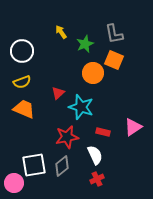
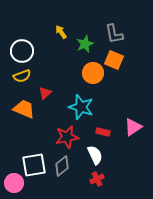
yellow semicircle: moved 6 px up
red triangle: moved 13 px left
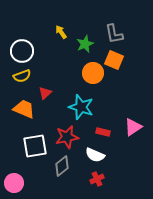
white semicircle: rotated 138 degrees clockwise
white square: moved 1 px right, 19 px up
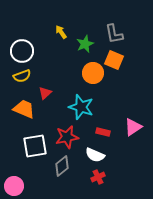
red cross: moved 1 px right, 2 px up
pink circle: moved 3 px down
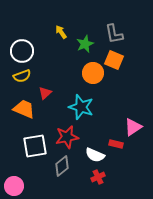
red rectangle: moved 13 px right, 12 px down
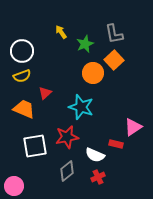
orange square: rotated 24 degrees clockwise
gray diamond: moved 5 px right, 5 px down
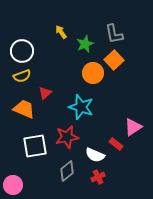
red rectangle: rotated 24 degrees clockwise
pink circle: moved 1 px left, 1 px up
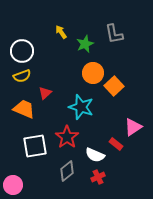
orange square: moved 26 px down
red star: rotated 25 degrees counterclockwise
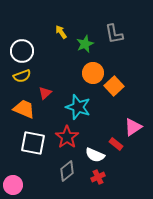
cyan star: moved 3 px left
white square: moved 2 px left, 3 px up; rotated 20 degrees clockwise
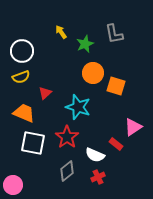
yellow semicircle: moved 1 px left, 1 px down
orange square: moved 2 px right; rotated 30 degrees counterclockwise
orange trapezoid: moved 4 px down
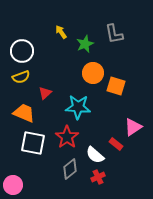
cyan star: rotated 15 degrees counterclockwise
white semicircle: rotated 18 degrees clockwise
gray diamond: moved 3 px right, 2 px up
